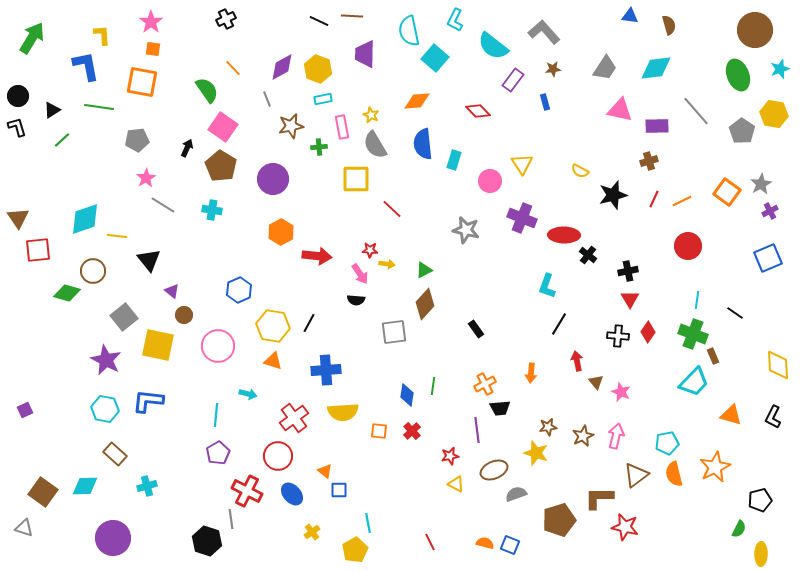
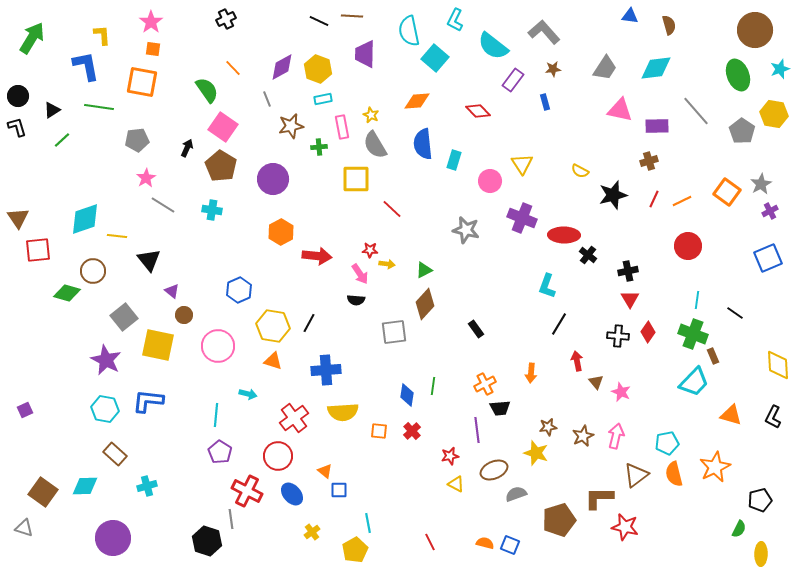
purple pentagon at (218, 453): moved 2 px right, 1 px up; rotated 10 degrees counterclockwise
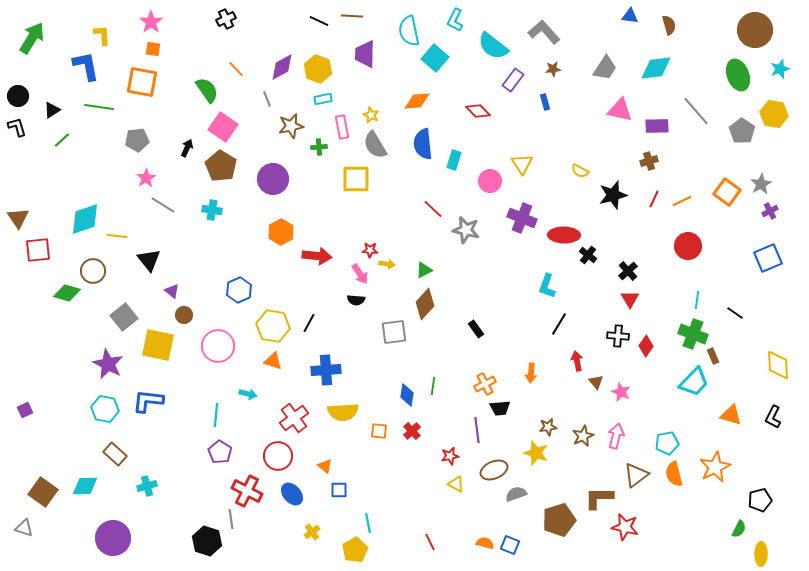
orange line at (233, 68): moved 3 px right, 1 px down
red line at (392, 209): moved 41 px right
black cross at (628, 271): rotated 30 degrees counterclockwise
red diamond at (648, 332): moved 2 px left, 14 px down
purple star at (106, 360): moved 2 px right, 4 px down
orange triangle at (325, 471): moved 5 px up
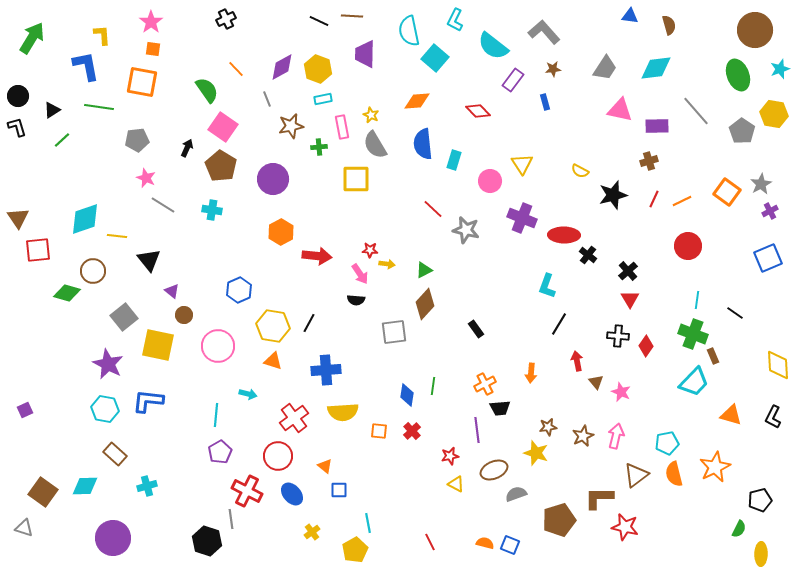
pink star at (146, 178): rotated 18 degrees counterclockwise
purple pentagon at (220, 452): rotated 10 degrees clockwise
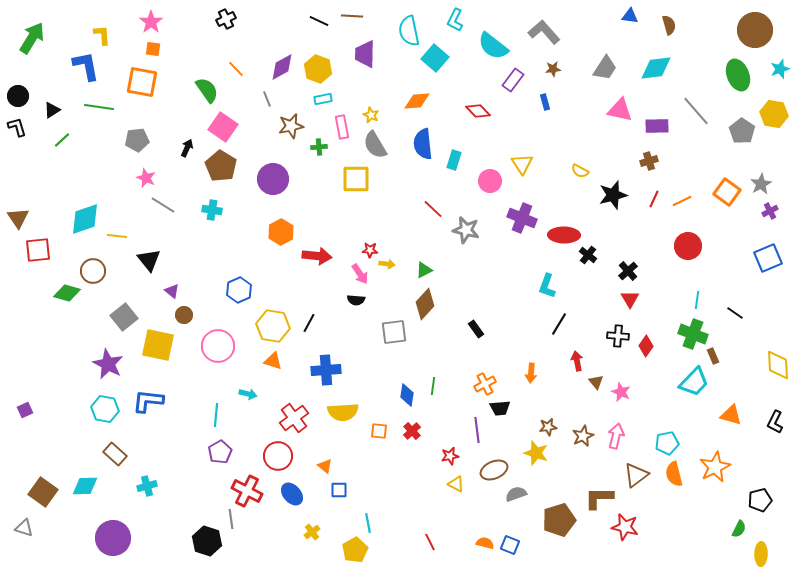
black L-shape at (773, 417): moved 2 px right, 5 px down
